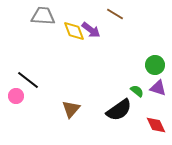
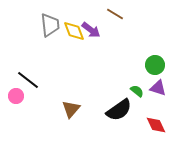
gray trapezoid: moved 7 px right, 9 px down; rotated 80 degrees clockwise
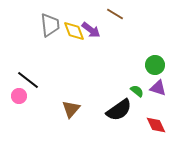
pink circle: moved 3 px right
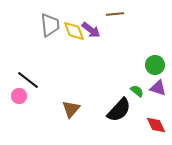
brown line: rotated 36 degrees counterclockwise
black semicircle: rotated 12 degrees counterclockwise
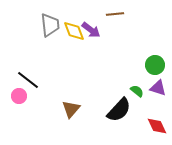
red diamond: moved 1 px right, 1 px down
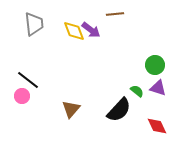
gray trapezoid: moved 16 px left, 1 px up
pink circle: moved 3 px right
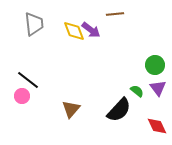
purple triangle: rotated 36 degrees clockwise
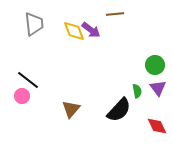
green semicircle: rotated 40 degrees clockwise
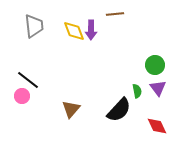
gray trapezoid: moved 2 px down
purple arrow: rotated 54 degrees clockwise
